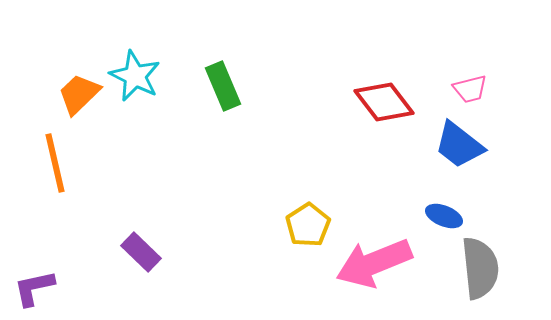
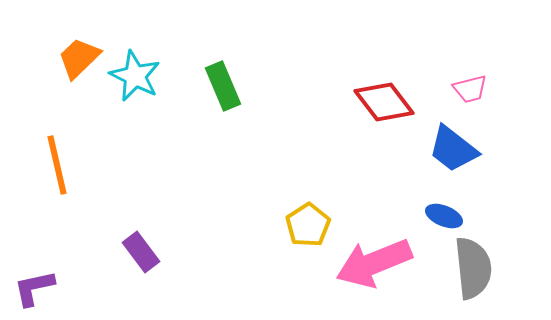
orange trapezoid: moved 36 px up
blue trapezoid: moved 6 px left, 4 px down
orange line: moved 2 px right, 2 px down
purple rectangle: rotated 9 degrees clockwise
gray semicircle: moved 7 px left
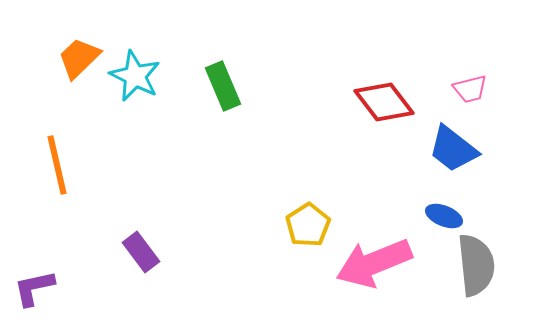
gray semicircle: moved 3 px right, 3 px up
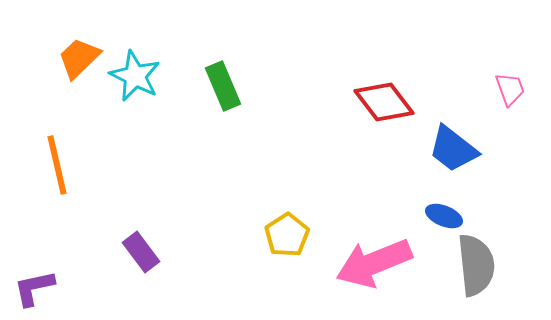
pink trapezoid: moved 40 px right; rotated 96 degrees counterclockwise
yellow pentagon: moved 21 px left, 10 px down
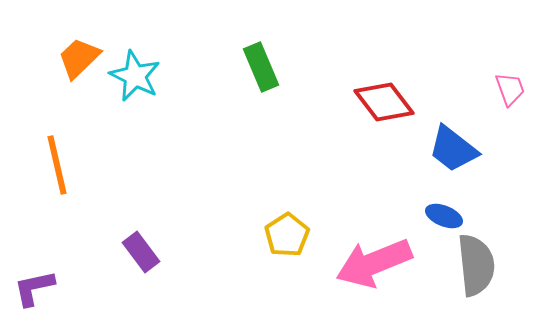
green rectangle: moved 38 px right, 19 px up
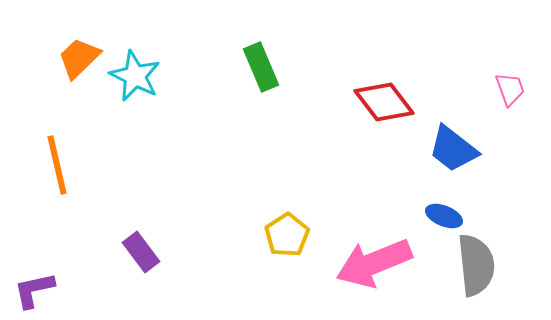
purple L-shape: moved 2 px down
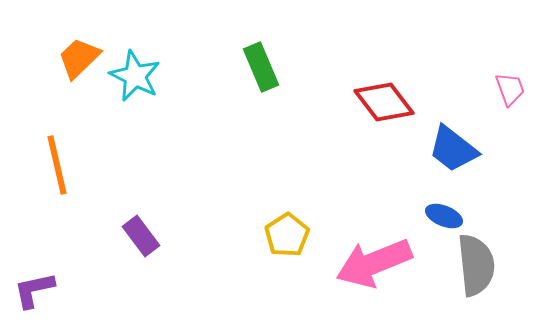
purple rectangle: moved 16 px up
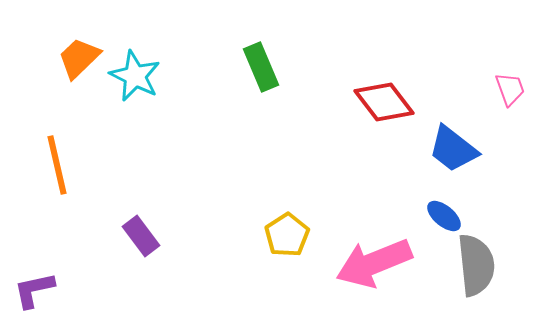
blue ellipse: rotated 18 degrees clockwise
